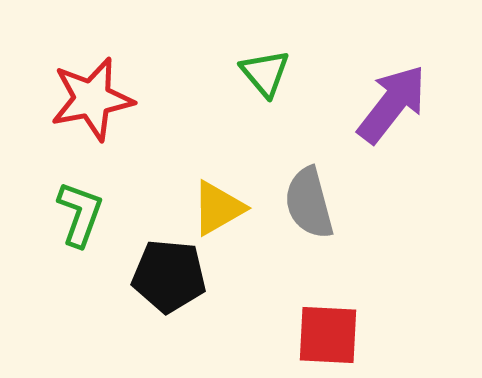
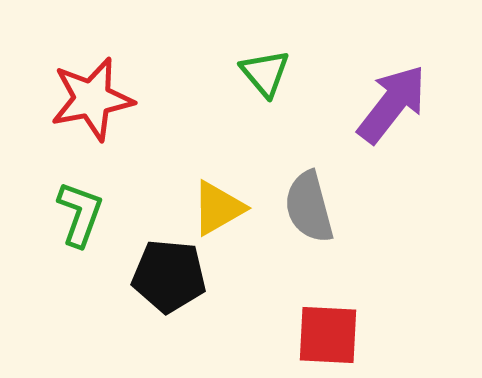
gray semicircle: moved 4 px down
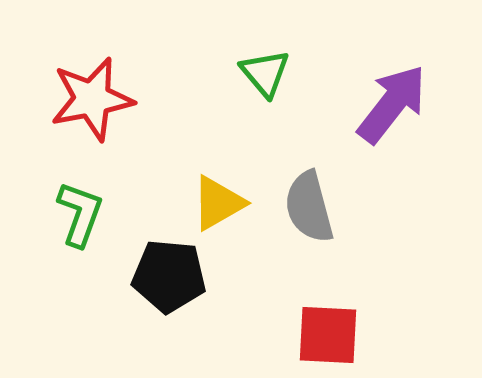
yellow triangle: moved 5 px up
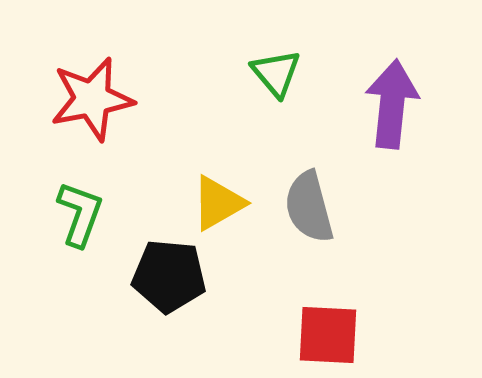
green triangle: moved 11 px right
purple arrow: rotated 32 degrees counterclockwise
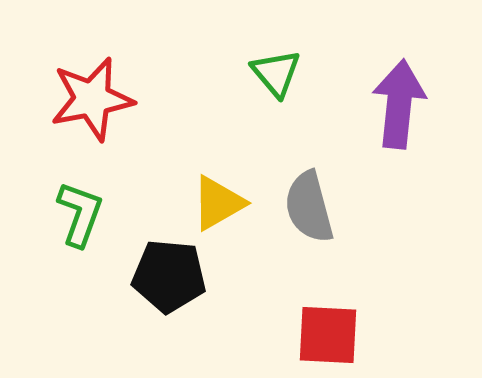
purple arrow: moved 7 px right
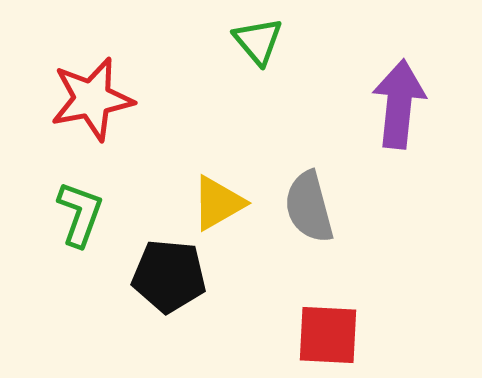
green triangle: moved 18 px left, 32 px up
